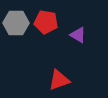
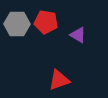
gray hexagon: moved 1 px right, 1 px down
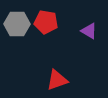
purple triangle: moved 11 px right, 4 px up
red triangle: moved 2 px left
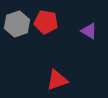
gray hexagon: rotated 20 degrees counterclockwise
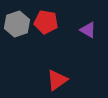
purple triangle: moved 1 px left, 1 px up
red triangle: rotated 15 degrees counterclockwise
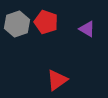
red pentagon: rotated 10 degrees clockwise
purple triangle: moved 1 px left, 1 px up
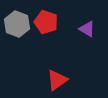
gray hexagon: rotated 20 degrees counterclockwise
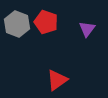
purple triangle: rotated 36 degrees clockwise
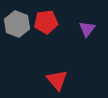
red pentagon: rotated 25 degrees counterclockwise
red triangle: rotated 35 degrees counterclockwise
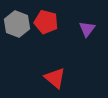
red pentagon: rotated 20 degrees clockwise
red triangle: moved 2 px left, 2 px up; rotated 10 degrees counterclockwise
